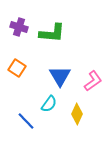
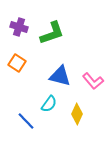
green L-shape: rotated 24 degrees counterclockwise
orange square: moved 5 px up
blue triangle: rotated 45 degrees counterclockwise
pink L-shape: rotated 85 degrees clockwise
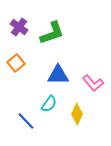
purple cross: rotated 18 degrees clockwise
orange square: moved 1 px left; rotated 18 degrees clockwise
blue triangle: moved 2 px left, 1 px up; rotated 15 degrees counterclockwise
pink L-shape: moved 2 px down
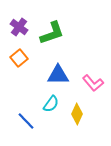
orange square: moved 3 px right, 5 px up
cyan semicircle: moved 2 px right
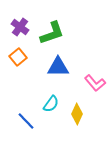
purple cross: moved 1 px right
orange square: moved 1 px left, 1 px up
blue triangle: moved 8 px up
pink L-shape: moved 2 px right
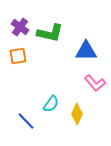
green L-shape: moved 2 px left; rotated 32 degrees clockwise
orange square: moved 1 px up; rotated 30 degrees clockwise
blue triangle: moved 28 px right, 16 px up
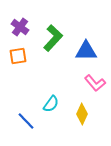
green L-shape: moved 3 px right, 5 px down; rotated 60 degrees counterclockwise
yellow diamond: moved 5 px right
